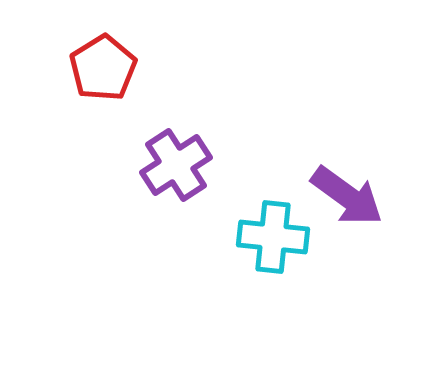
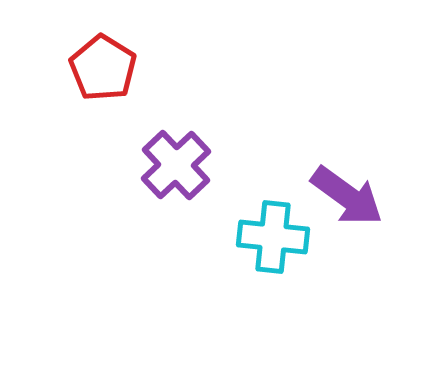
red pentagon: rotated 8 degrees counterclockwise
purple cross: rotated 10 degrees counterclockwise
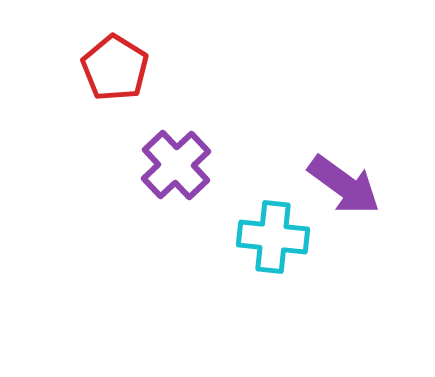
red pentagon: moved 12 px right
purple arrow: moved 3 px left, 11 px up
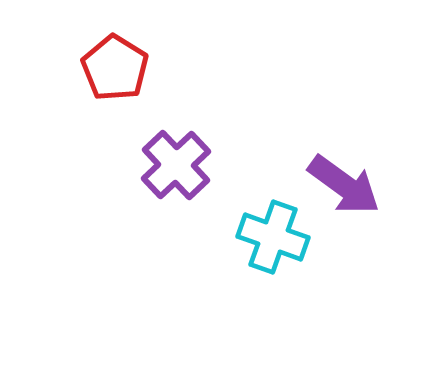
cyan cross: rotated 14 degrees clockwise
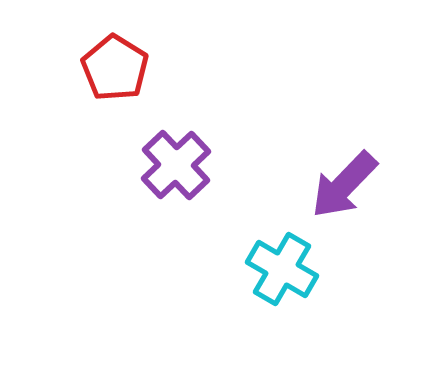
purple arrow: rotated 98 degrees clockwise
cyan cross: moved 9 px right, 32 px down; rotated 10 degrees clockwise
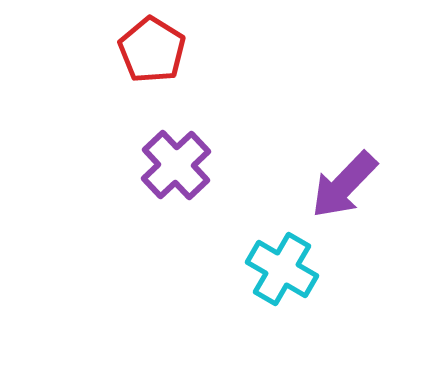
red pentagon: moved 37 px right, 18 px up
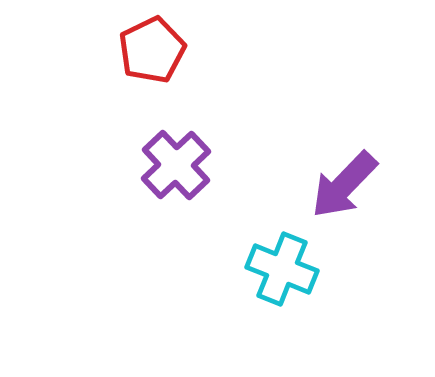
red pentagon: rotated 14 degrees clockwise
cyan cross: rotated 8 degrees counterclockwise
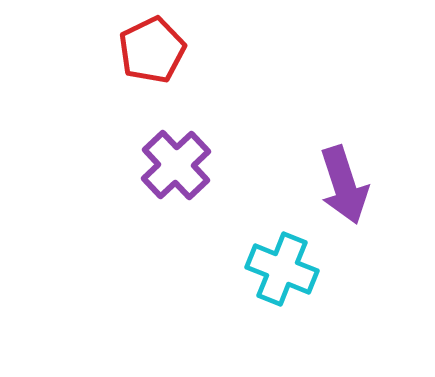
purple arrow: rotated 62 degrees counterclockwise
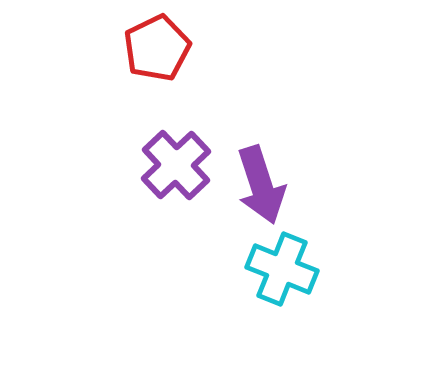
red pentagon: moved 5 px right, 2 px up
purple arrow: moved 83 px left
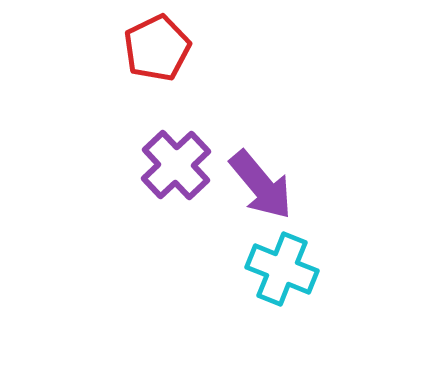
purple arrow: rotated 22 degrees counterclockwise
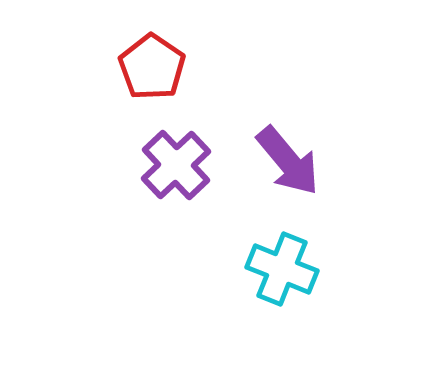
red pentagon: moved 5 px left, 19 px down; rotated 12 degrees counterclockwise
purple arrow: moved 27 px right, 24 px up
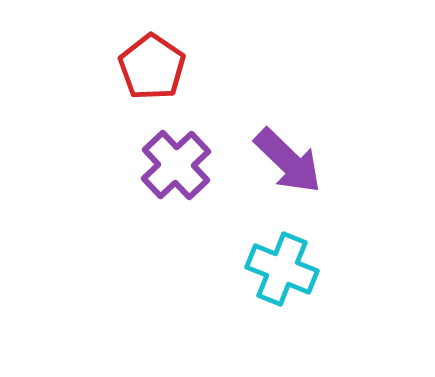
purple arrow: rotated 6 degrees counterclockwise
